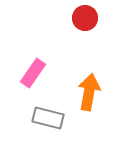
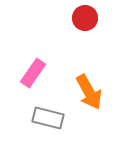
orange arrow: rotated 141 degrees clockwise
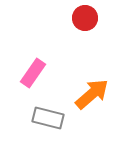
orange arrow: moved 3 px right, 2 px down; rotated 102 degrees counterclockwise
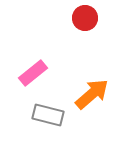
pink rectangle: rotated 16 degrees clockwise
gray rectangle: moved 3 px up
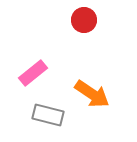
red circle: moved 1 px left, 2 px down
orange arrow: rotated 75 degrees clockwise
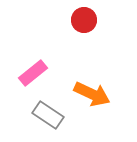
orange arrow: rotated 9 degrees counterclockwise
gray rectangle: rotated 20 degrees clockwise
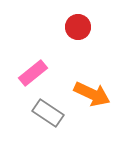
red circle: moved 6 px left, 7 px down
gray rectangle: moved 2 px up
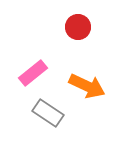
orange arrow: moved 5 px left, 8 px up
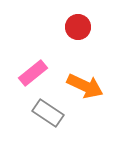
orange arrow: moved 2 px left
